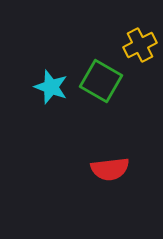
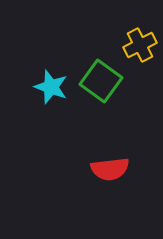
green square: rotated 6 degrees clockwise
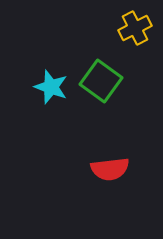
yellow cross: moved 5 px left, 17 px up
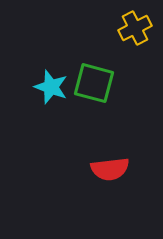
green square: moved 7 px left, 2 px down; rotated 21 degrees counterclockwise
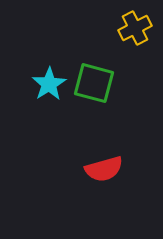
cyan star: moved 2 px left, 3 px up; rotated 20 degrees clockwise
red semicircle: moved 6 px left; rotated 9 degrees counterclockwise
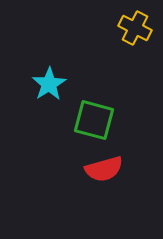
yellow cross: rotated 36 degrees counterclockwise
green square: moved 37 px down
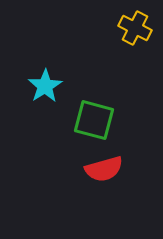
cyan star: moved 4 px left, 2 px down
